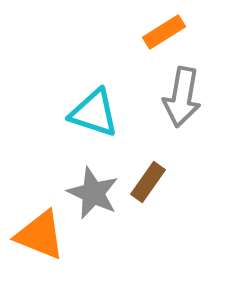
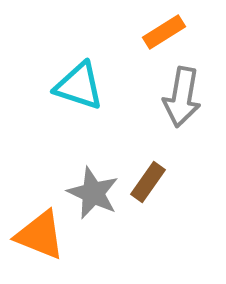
cyan triangle: moved 15 px left, 27 px up
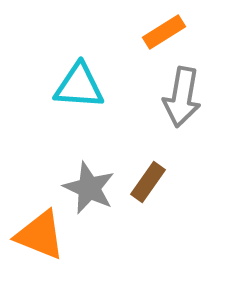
cyan triangle: rotated 14 degrees counterclockwise
gray star: moved 4 px left, 5 px up
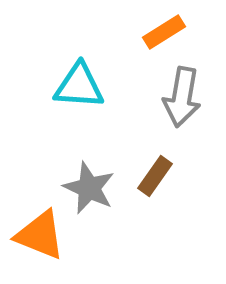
brown rectangle: moved 7 px right, 6 px up
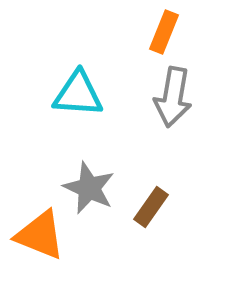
orange rectangle: rotated 36 degrees counterclockwise
cyan triangle: moved 1 px left, 8 px down
gray arrow: moved 9 px left
brown rectangle: moved 4 px left, 31 px down
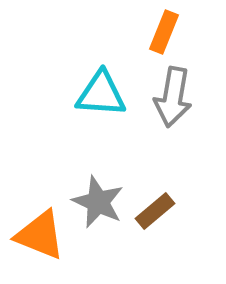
cyan triangle: moved 23 px right
gray star: moved 9 px right, 14 px down
brown rectangle: moved 4 px right, 4 px down; rotated 15 degrees clockwise
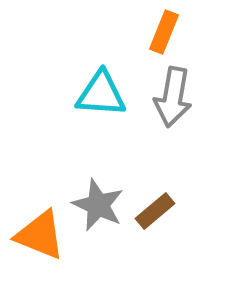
gray star: moved 3 px down
